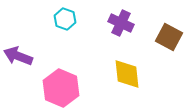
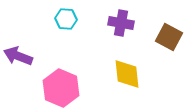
cyan hexagon: moved 1 px right; rotated 15 degrees counterclockwise
purple cross: rotated 15 degrees counterclockwise
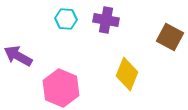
purple cross: moved 15 px left, 3 px up
brown square: moved 1 px right
purple arrow: rotated 8 degrees clockwise
yellow diamond: rotated 28 degrees clockwise
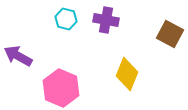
cyan hexagon: rotated 10 degrees clockwise
brown square: moved 3 px up
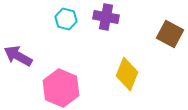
purple cross: moved 3 px up
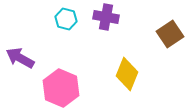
brown square: rotated 28 degrees clockwise
purple arrow: moved 2 px right, 2 px down
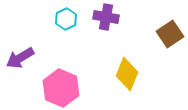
cyan hexagon: rotated 20 degrees clockwise
purple arrow: rotated 60 degrees counterclockwise
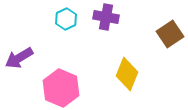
purple arrow: moved 1 px left
